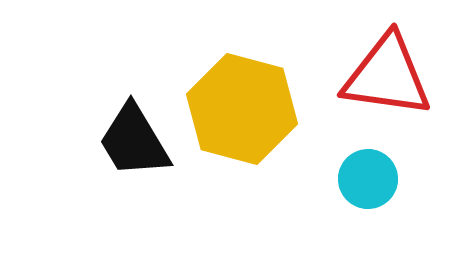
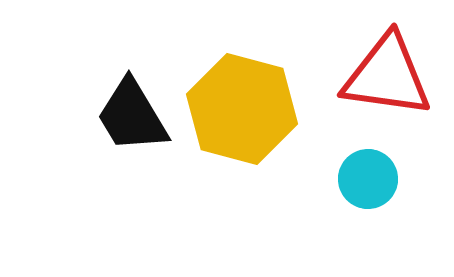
black trapezoid: moved 2 px left, 25 px up
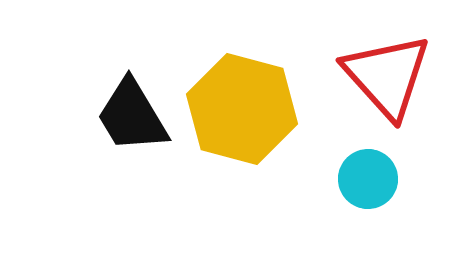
red triangle: rotated 40 degrees clockwise
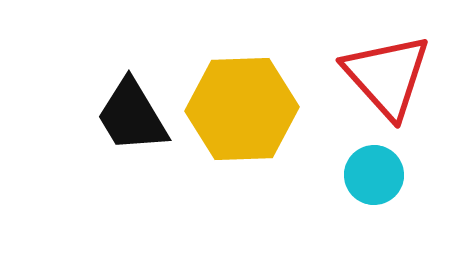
yellow hexagon: rotated 17 degrees counterclockwise
cyan circle: moved 6 px right, 4 px up
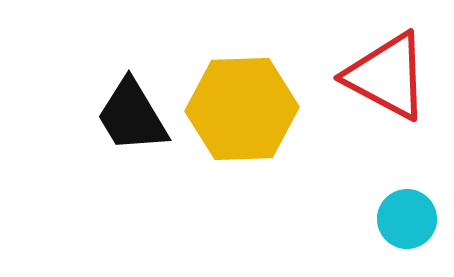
red triangle: rotated 20 degrees counterclockwise
cyan circle: moved 33 px right, 44 px down
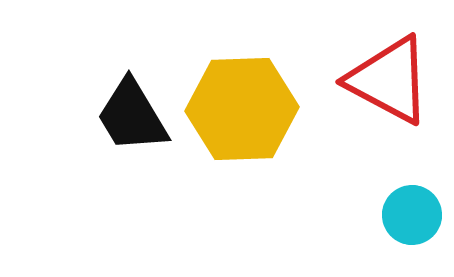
red triangle: moved 2 px right, 4 px down
cyan circle: moved 5 px right, 4 px up
